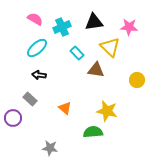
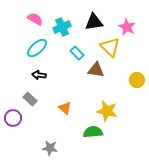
pink star: moved 2 px left; rotated 24 degrees clockwise
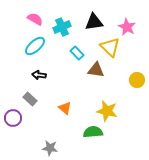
cyan ellipse: moved 2 px left, 2 px up
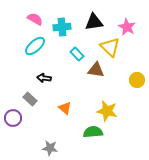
cyan cross: rotated 18 degrees clockwise
cyan rectangle: moved 1 px down
black arrow: moved 5 px right, 3 px down
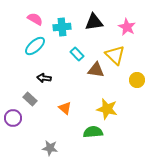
yellow triangle: moved 5 px right, 8 px down
yellow star: moved 2 px up
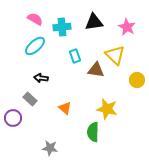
cyan rectangle: moved 2 px left, 2 px down; rotated 24 degrees clockwise
black arrow: moved 3 px left
green semicircle: rotated 84 degrees counterclockwise
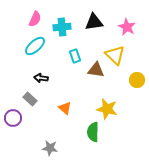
pink semicircle: rotated 84 degrees clockwise
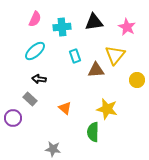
cyan ellipse: moved 5 px down
yellow triangle: rotated 25 degrees clockwise
brown triangle: rotated 12 degrees counterclockwise
black arrow: moved 2 px left, 1 px down
gray star: moved 3 px right, 1 px down
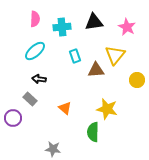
pink semicircle: rotated 21 degrees counterclockwise
